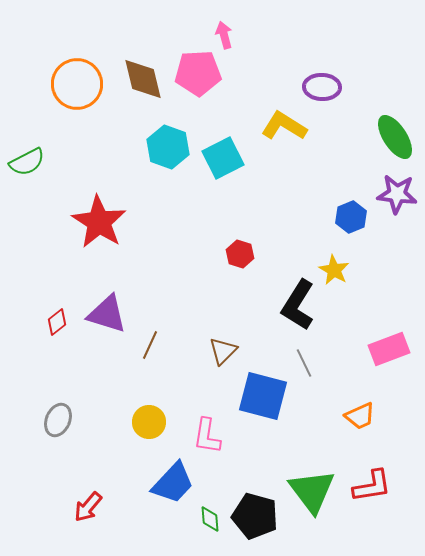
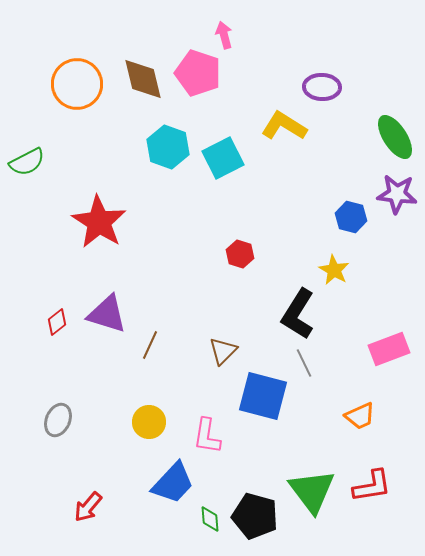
pink pentagon: rotated 21 degrees clockwise
blue hexagon: rotated 24 degrees counterclockwise
black L-shape: moved 9 px down
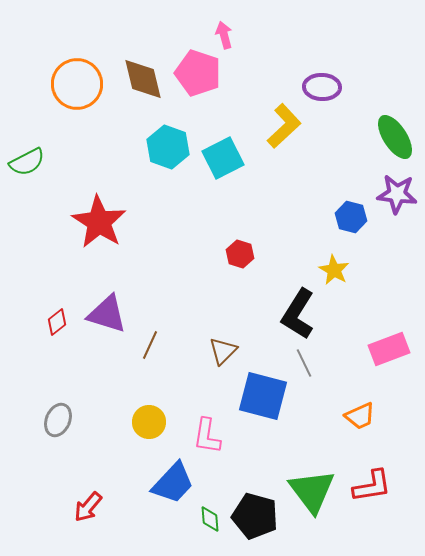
yellow L-shape: rotated 105 degrees clockwise
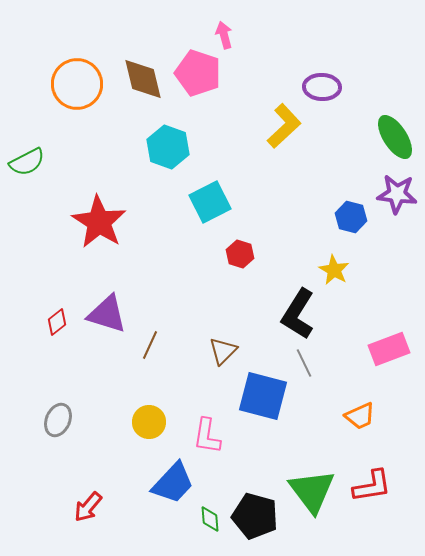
cyan square: moved 13 px left, 44 px down
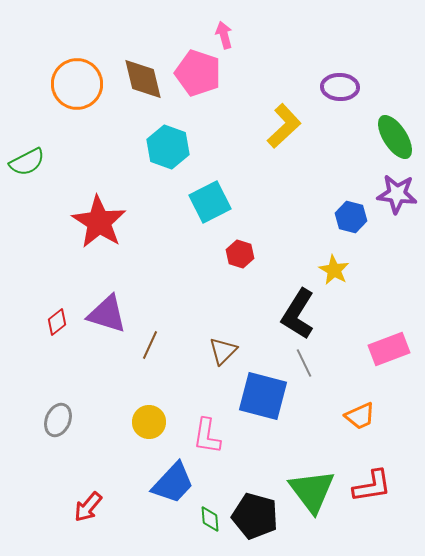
purple ellipse: moved 18 px right
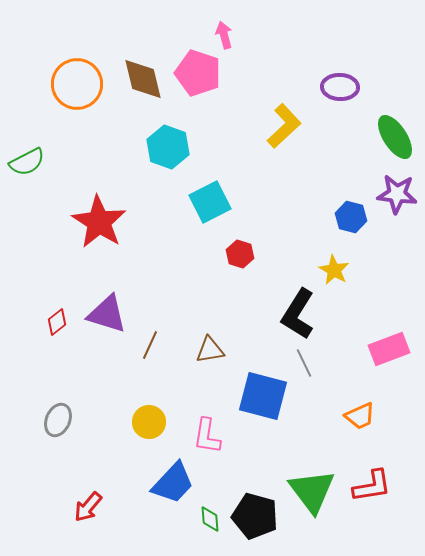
brown triangle: moved 13 px left, 1 px up; rotated 36 degrees clockwise
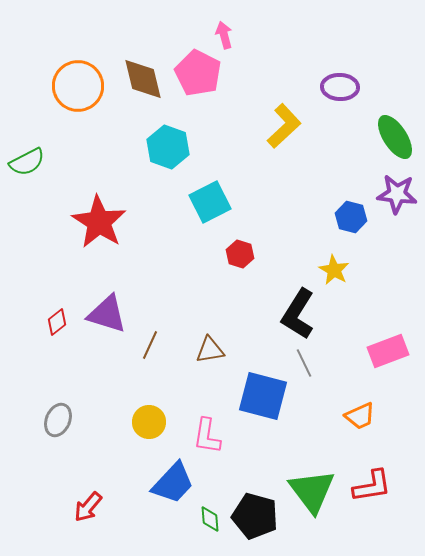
pink pentagon: rotated 9 degrees clockwise
orange circle: moved 1 px right, 2 px down
pink rectangle: moved 1 px left, 2 px down
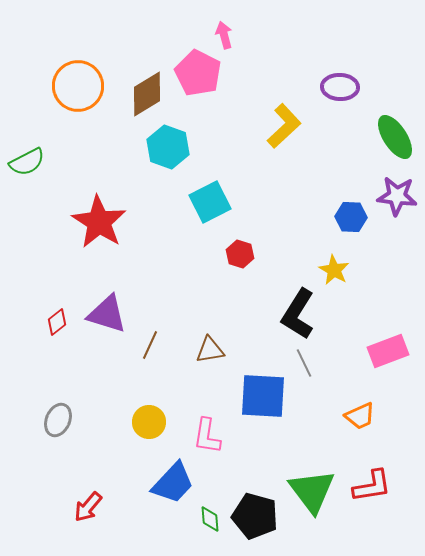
brown diamond: moved 4 px right, 15 px down; rotated 72 degrees clockwise
purple star: moved 2 px down
blue hexagon: rotated 12 degrees counterclockwise
blue square: rotated 12 degrees counterclockwise
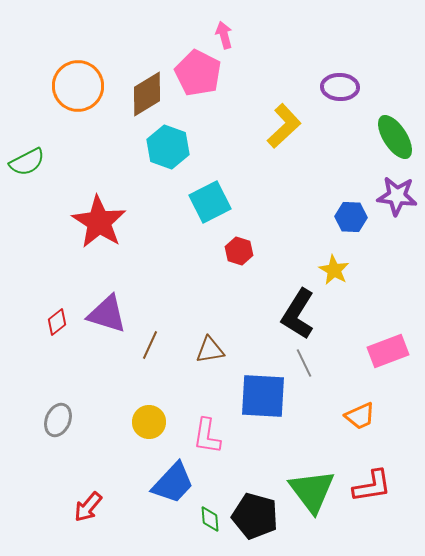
red hexagon: moved 1 px left, 3 px up
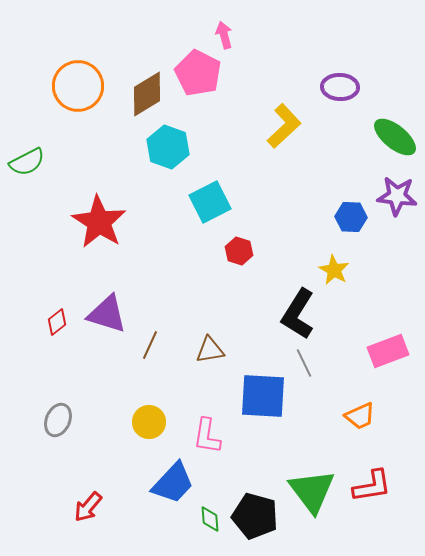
green ellipse: rotated 18 degrees counterclockwise
